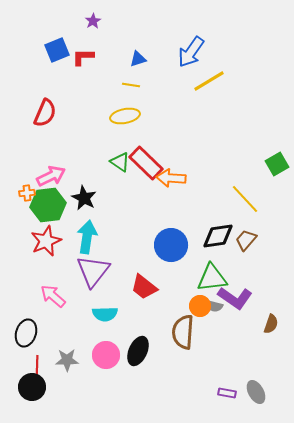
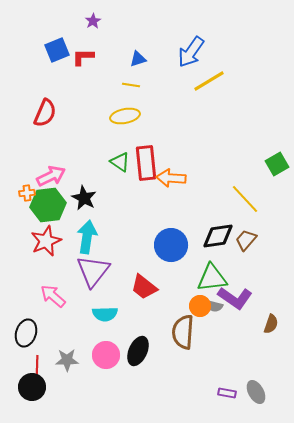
red rectangle at (146, 163): rotated 40 degrees clockwise
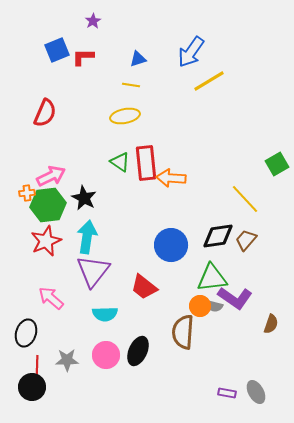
pink arrow at (53, 296): moved 2 px left, 2 px down
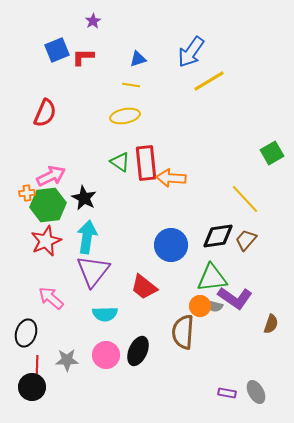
green square at (277, 164): moved 5 px left, 11 px up
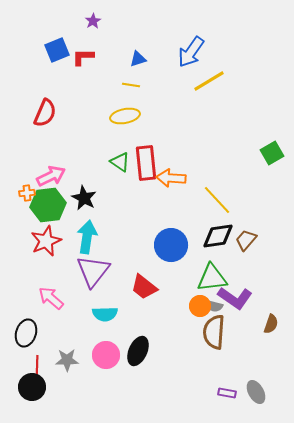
yellow line at (245, 199): moved 28 px left, 1 px down
brown semicircle at (183, 332): moved 31 px right
